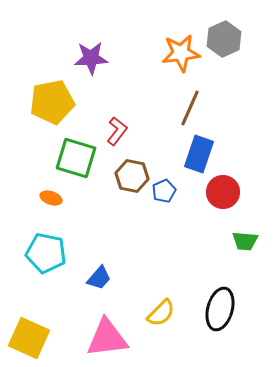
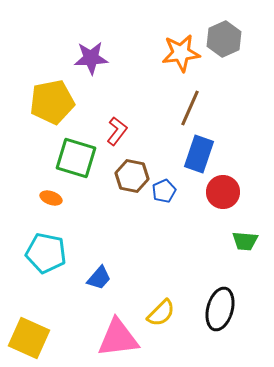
pink triangle: moved 11 px right
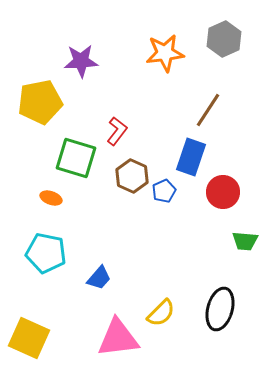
orange star: moved 16 px left
purple star: moved 10 px left, 3 px down
yellow pentagon: moved 12 px left
brown line: moved 18 px right, 2 px down; rotated 9 degrees clockwise
blue rectangle: moved 8 px left, 3 px down
brown hexagon: rotated 12 degrees clockwise
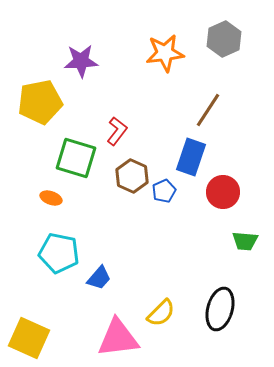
cyan pentagon: moved 13 px right
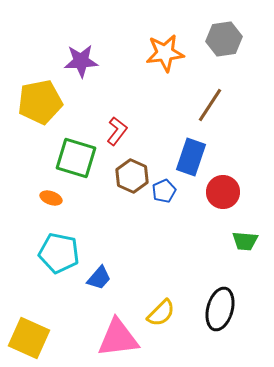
gray hexagon: rotated 16 degrees clockwise
brown line: moved 2 px right, 5 px up
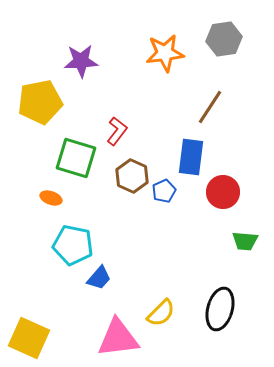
brown line: moved 2 px down
blue rectangle: rotated 12 degrees counterclockwise
cyan pentagon: moved 14 px right, 8 px up
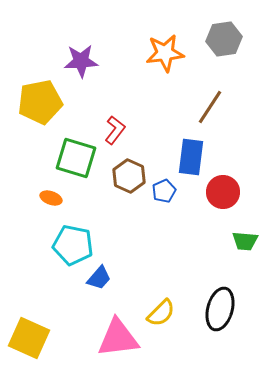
red L-shape: moved 2 px left, 1 px up
brown hexagon: moved 3 px left
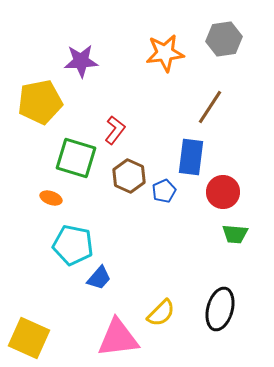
green trapezoid: moved 10 px left, 7 px up
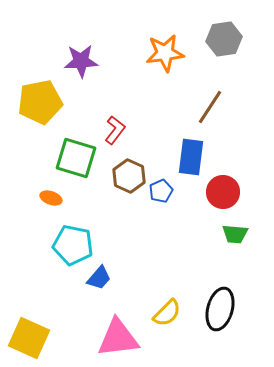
blue pentagon: moved 3 px left
yellow semicircle: moved 6 px right
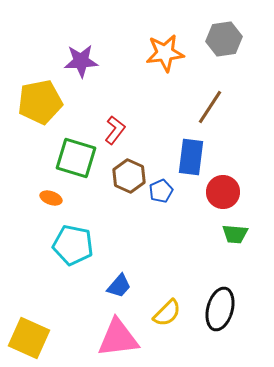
blue trapezoid: moved 20 px right, 8 px down
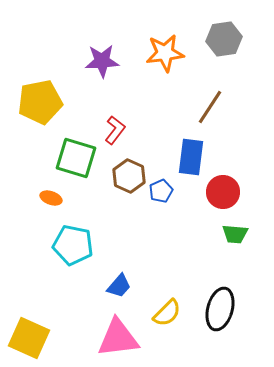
purple star: moved 21 px right
